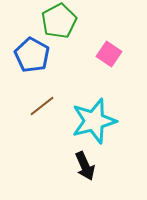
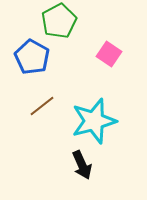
blue pentagon: moved 2 px down
black arrow: moved 3 px left, 1 px up
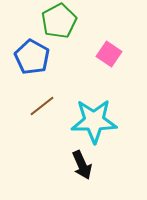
cyan star: rotated 15 degrees clockwise
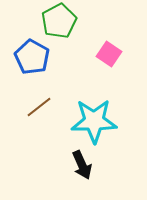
brown line: moved 3 px left, 1 px down
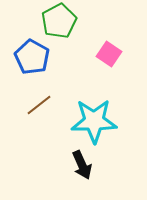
brown line: moved 2 px up
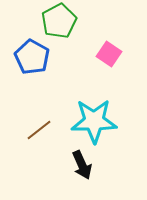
brown line: moved 25 px down
